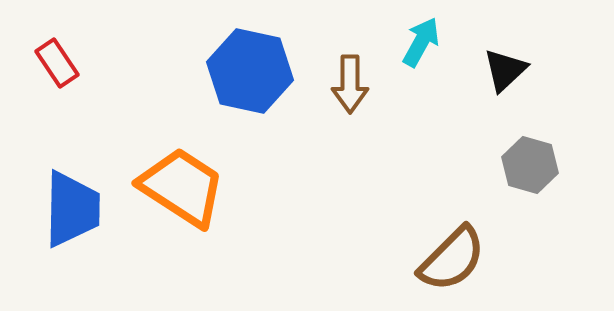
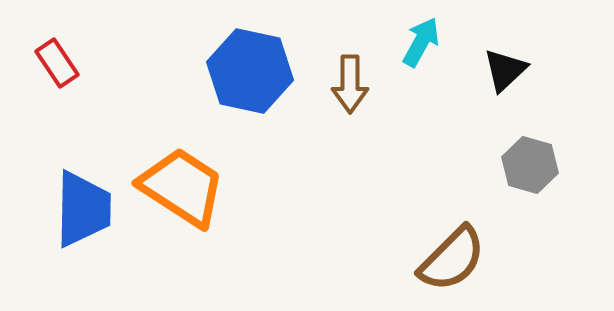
blue trapezoid: moved 11 px right
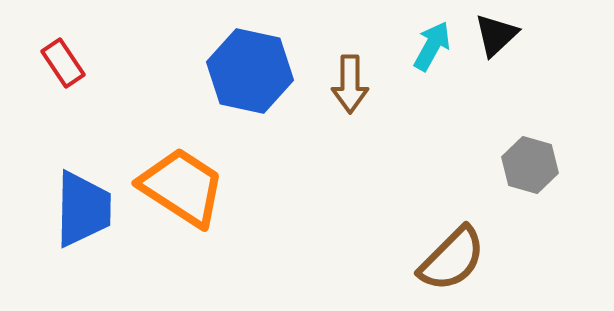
cyan arrow: moved 11 px right, 4 px down
red rectangle: moved 6 px right
black triangle: moved 9 px left, 35 px up
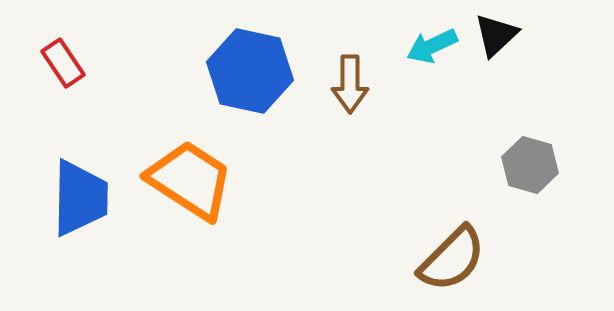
cyan arrow: rotated 144 degrees counterclockwise
orange trapezoid: moved 8 px right, 7 px up
blue trapezoid: moved 3 px left, 11 px up
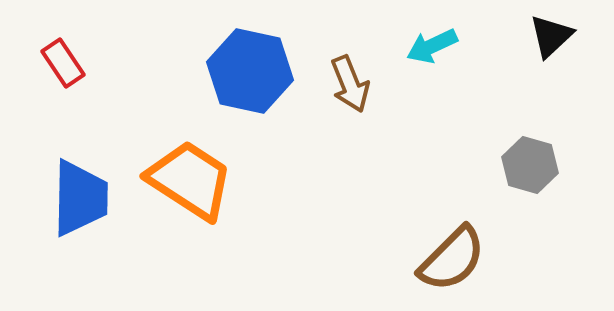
black triangle: moved 55 px right, 1 px down
brown arrow: rotated 22 degrees counterclockwise
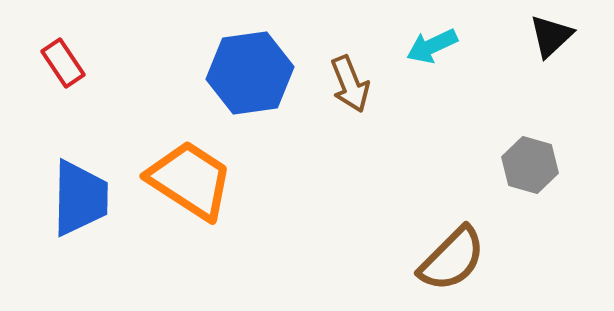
blue hexagon: moved 2 px down; rotated 20 degrees counterclockwise
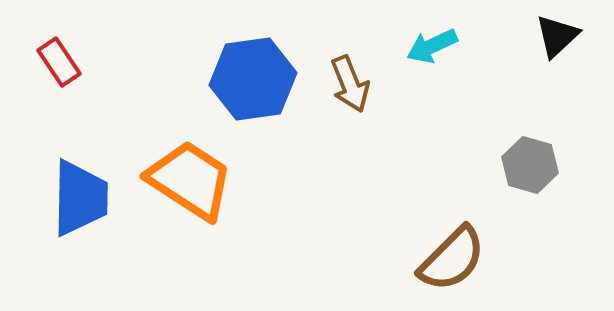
black triangle: moved 6 px right
red rectangle: moved 4 px left, 1 px up
blue hexagon: moved 3 px right, 6 px down
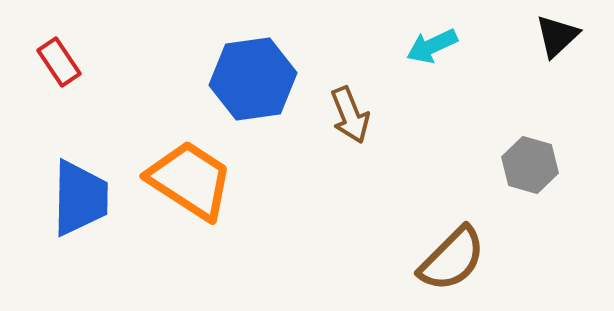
brown arrow: moved 31 px down
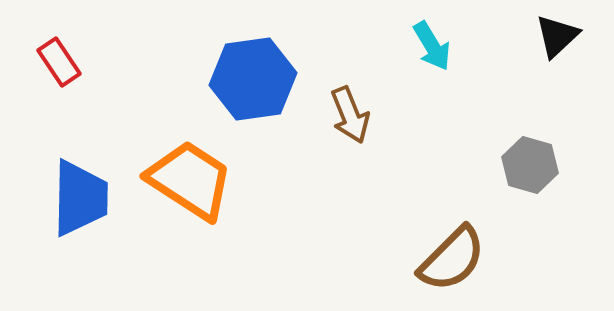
cyan arrow: rotated 96 degrees counterclockwise
